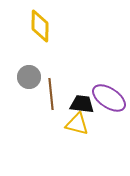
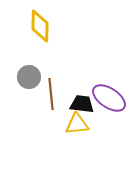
yellow triangle: rotated 20 degrees counterclockwise
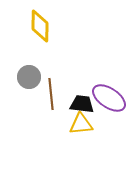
yellow triangle: moved 4 px right
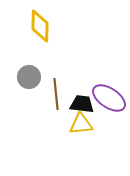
brown line: moved 5 px right
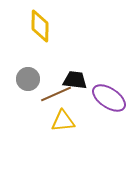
gray circle: moved 1 px left, 2 px down
brown line: rotated 72 degrees clockwise
black trapezoid: moved 7 px left, 24 px up
yellow triangle: moved 18 px left, 3 px up
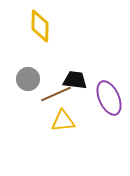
purple ellipse: rotated 32 degrees clockwise
